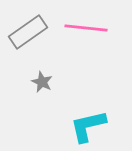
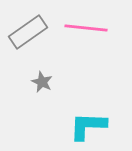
cyan L-shape: rotated 15 degrees clockwise
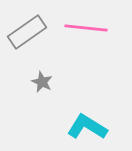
gray rectangle: moved 1 px left
cyan L-shape: moved 1 px left, 1 px down; rotated 30 degrees clockwise
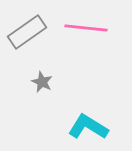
cyan L-shape: moved 1 px right
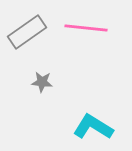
gray star: rotated 20 degrees counterclockwise
cyan L-shape: moved 5 px right
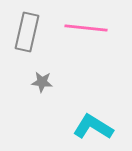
gray rectangle: rotated 42 degrees counterclockwise
